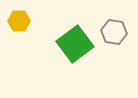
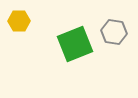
green square: rotated 15 degrees clockwise
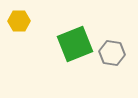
gray hexagon: moved 2 px left, 21 px down
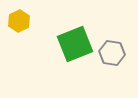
yellow hexagon: rotated 25 degrees counterclockwise
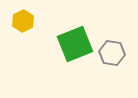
yellow hexagon: moved 4 px right
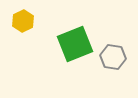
gray hexagon: moved 1 px right, 4 px down
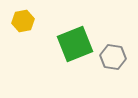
yellow hexagon: rotated 15 degrees clockwise
